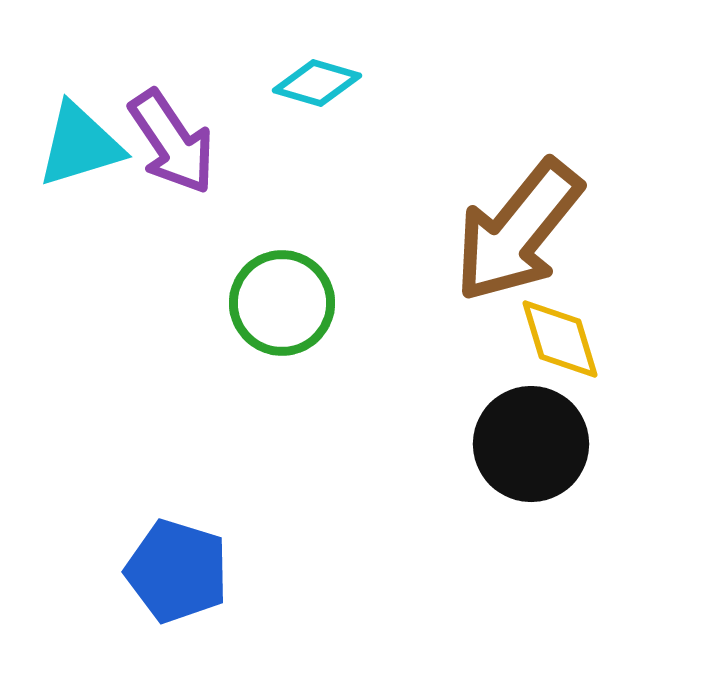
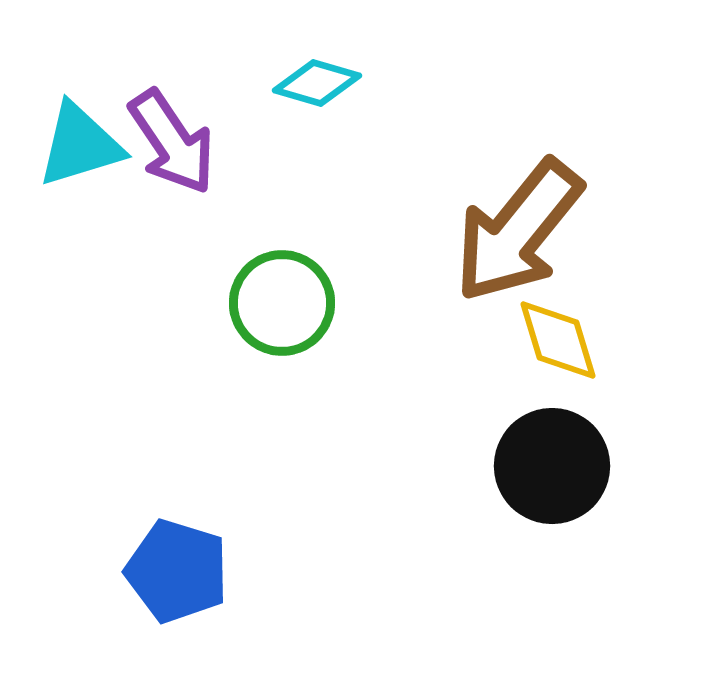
yellow diamond: moved 2 px left, 1 px down
black circle: moved 21 px right, 22 px down
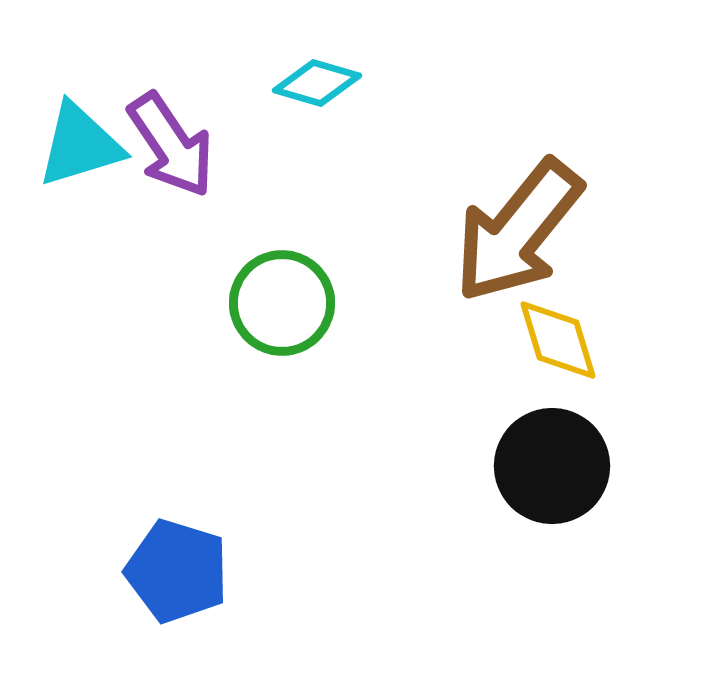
purple arrow: moved 1 px left, 3 px down
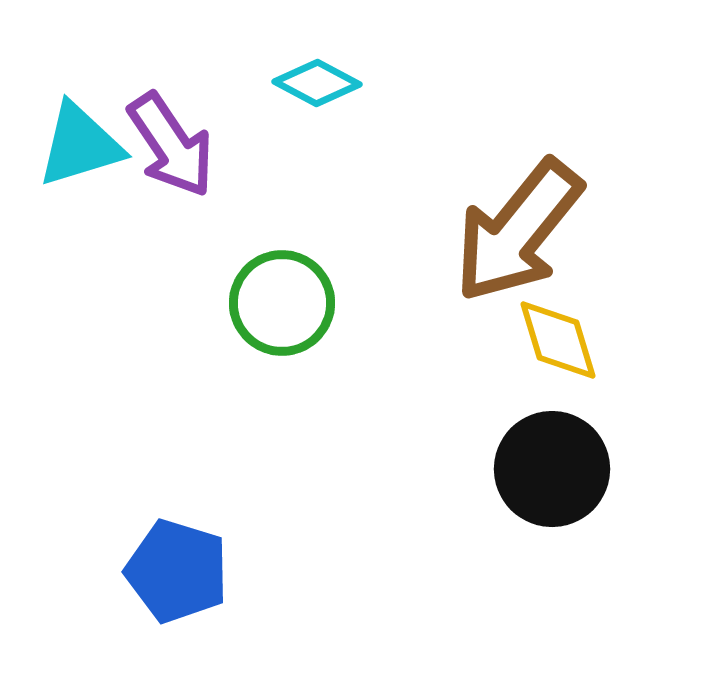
cyan diamond: rotated 12 degrees clockwise
black circle: moved 3 px down
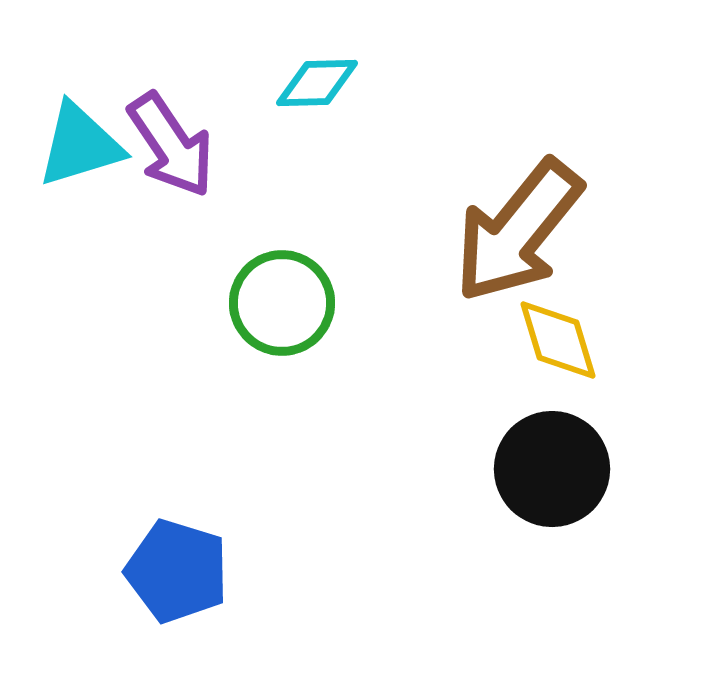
cyan diamond: rotated 30 degrees counterclockwise
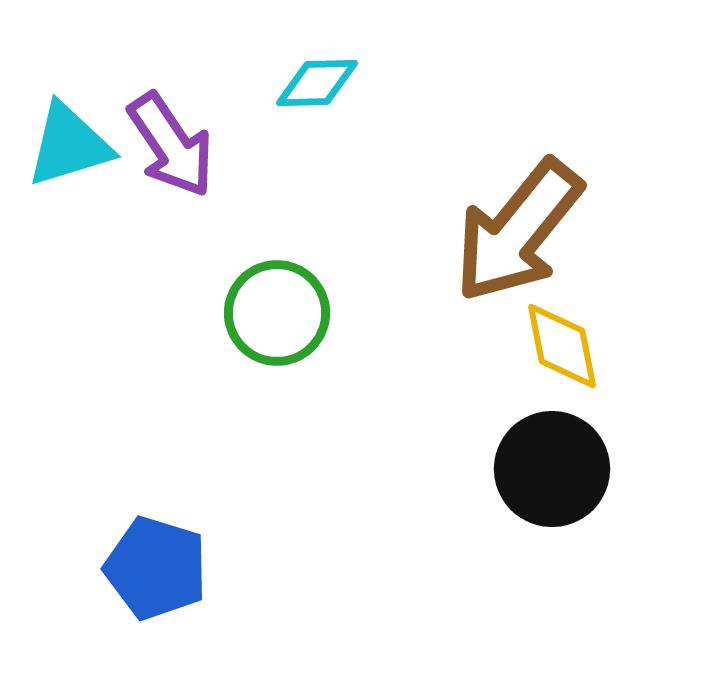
cyan triangle: moved 11 px left
green circle: moved 5 px left, 10 px down
yellow diamond: moved 4 px right, 6 px down; rotated 6 degrees clockwise
blue pentagon: moved 21 px left, 3 px up
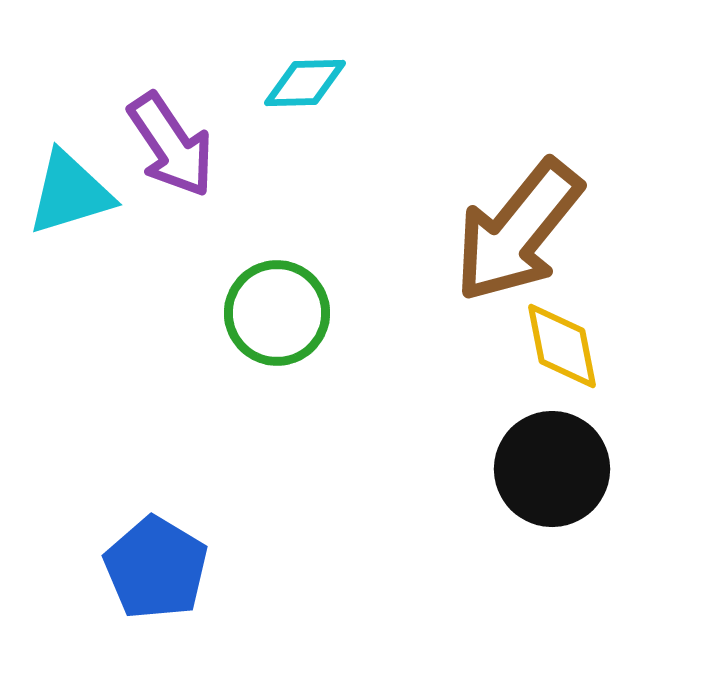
cyan diamond: moved 12 px left
cyan triangle: moved 1 px right, 48 px down
blue pentagon: rotated 14 degrees clockwise
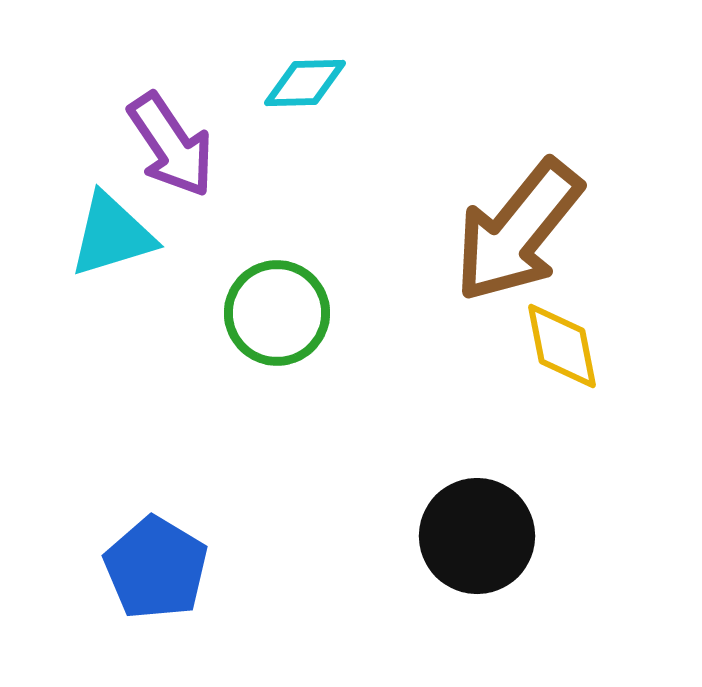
cyan triangle: moved 42 px right, 42 px down
black circle: moved 75 px left, 67 px down
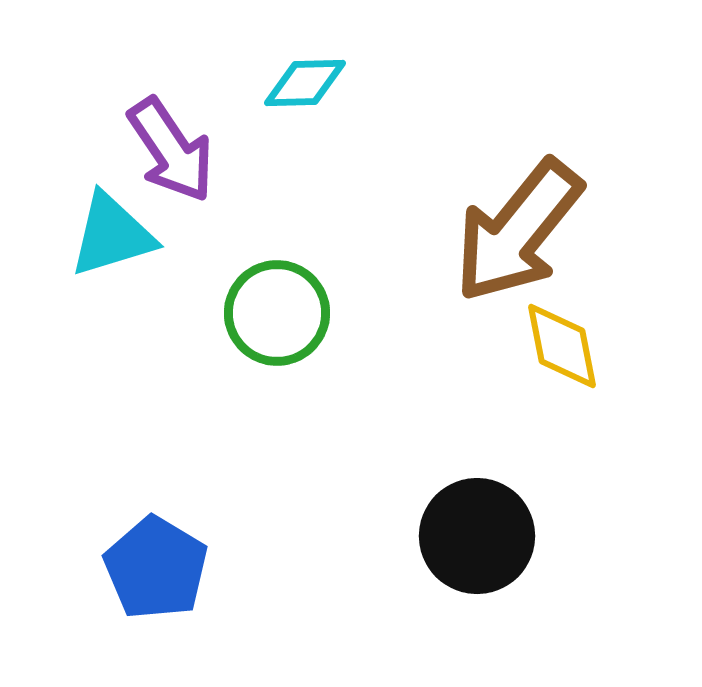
purple arrow: moved 5 px down
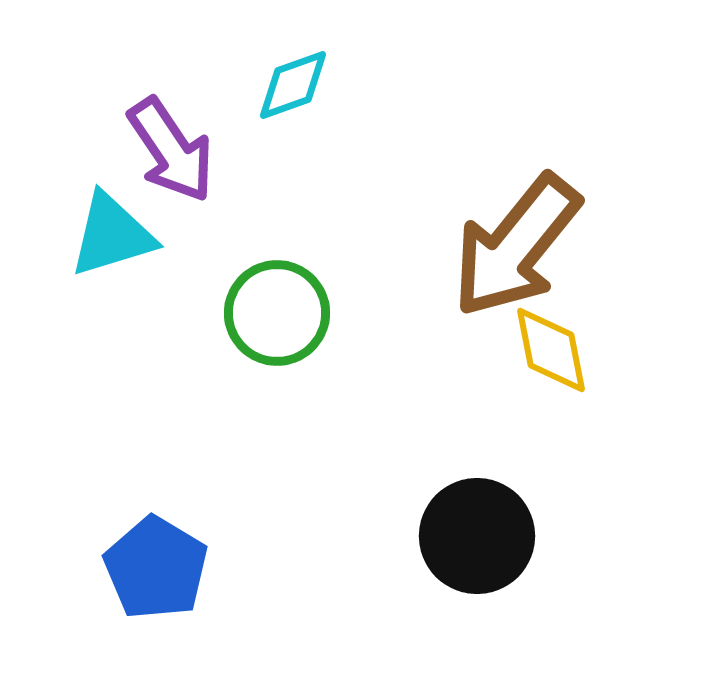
cyan diamond: moved 12 px left, 2 px down; rotated 18 degrees counterclockwise
brown arrow: moved 2 px left, 15 px down
yellow diamond: moved 11 px left, 4 px down
